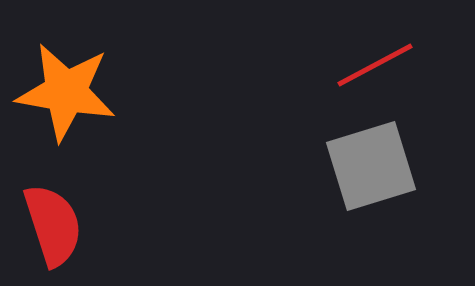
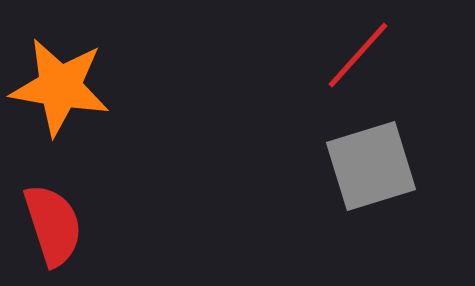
red line: moved 17 px left, 10 px up; rotated 20 degrees counterclockwise
orange star: moved 6 px left, 5 px up
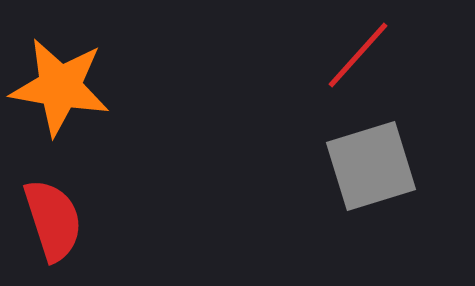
red semicircle: moved 5 px up
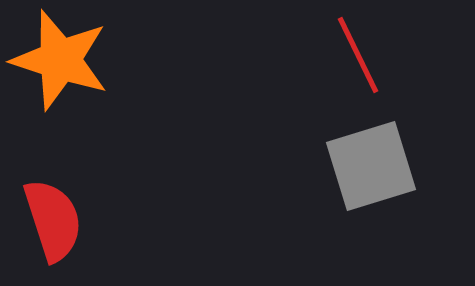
red line: rotated 68 degrees counterclockwise
orange star: moved 27 px up; rotated 8 degrees clockwise
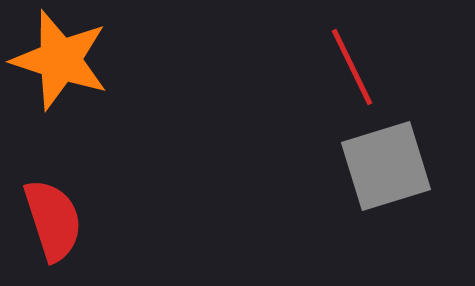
red line: moved 6 px left, 12 px down
gray square: moved 15 px right
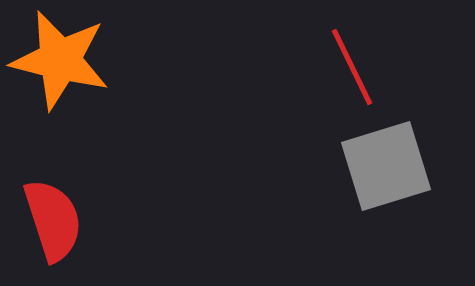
orange star: rotated 4 degrees counterclockwise
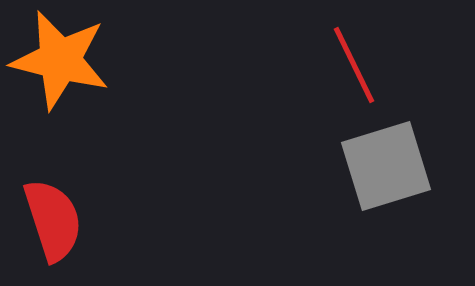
red line: moved 2 px right, 2 px up
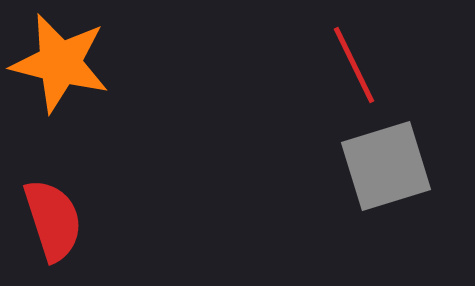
orange star: moved 3 px down
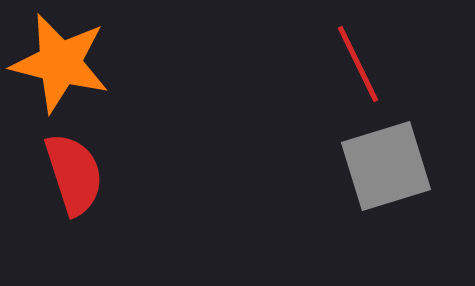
red line: moved 4 px right, 1 px up
red semicircle: moved 21 px right, 46 px up
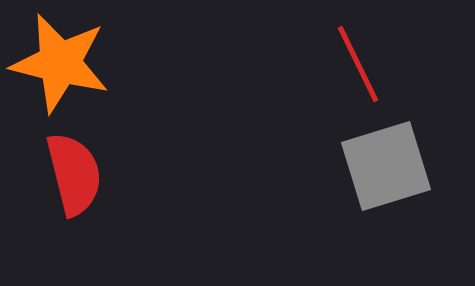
red semicircle: rotated 4 degrees clockwise
